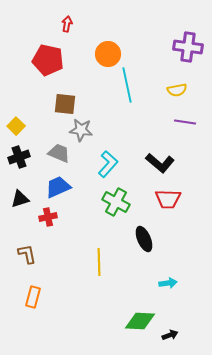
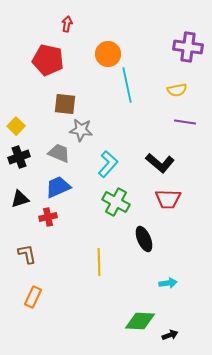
orange rectangle: rotated 10 degrees clockwise
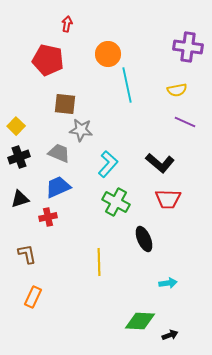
purple line: rotated 15 degrees clockwise
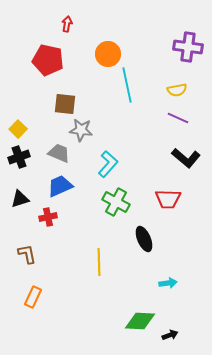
purple line: moved 7 px left, 4 px up
yellow square: moved 2 px right, 3 px down
black L-shape: moved 26 px right, 5 px up
blue trapezoid: moved 2 px right, 1 px up
